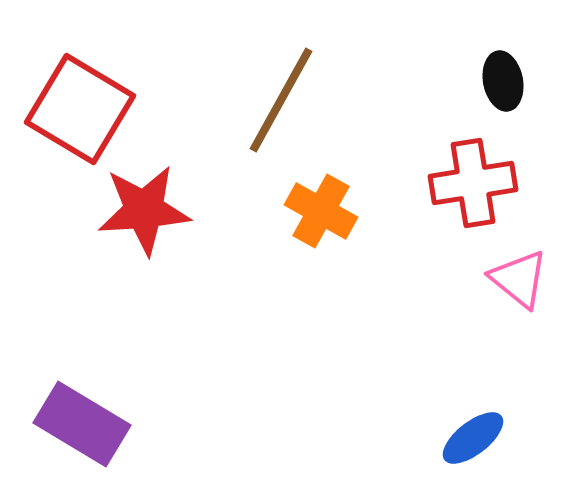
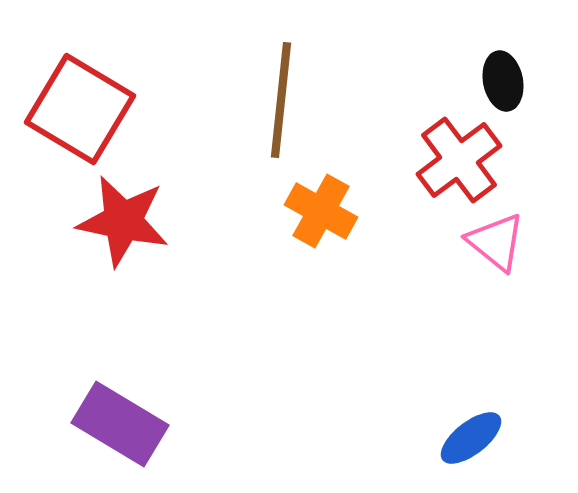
brown line: rotated 23 degrees counterclockwise
red cross: moved 14 px left, 23 px up; rotated 28 degrees counterclockwise
red star: moved 21 px left, 11 px down; rotated 16 degrees clockwise
pink triangle: moved 23 px left, 37 px up
purple rectangle: moved 38 px right
blue ellipse: moved 2 px left
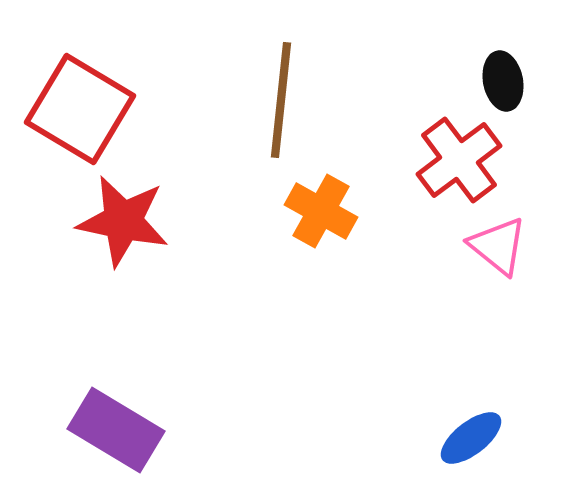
pink triangle: moved 2 px right, 4 px down
purple rectangle: moved 4 px left, 6 px down
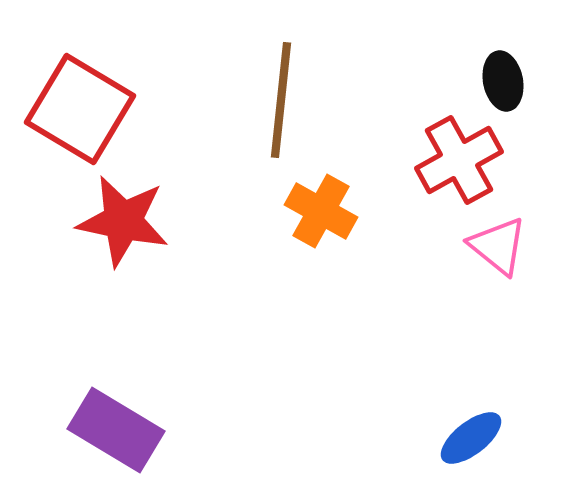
red cross: rotated 8 degrees clockwise
